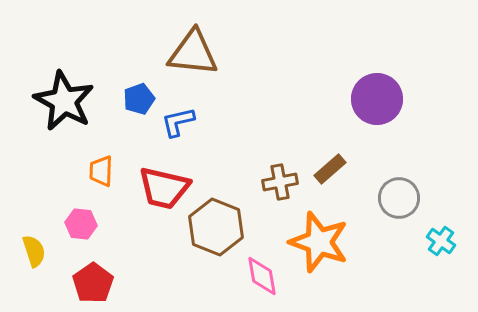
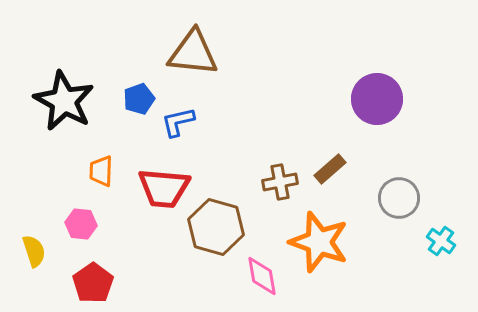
red trapezoid: rotated 8 degrees counterclockwise
brown hexagon: rotated 6 degrees counterclockwise
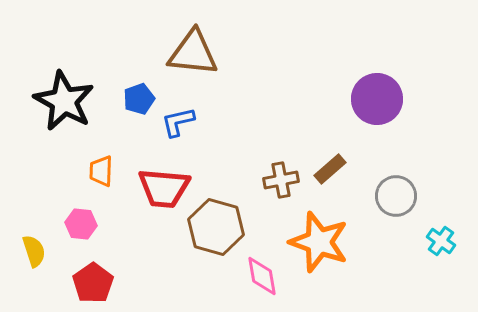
brown cross: moved 1 px right, 2 px up
gray circle: moved 3 px left, 2 px up
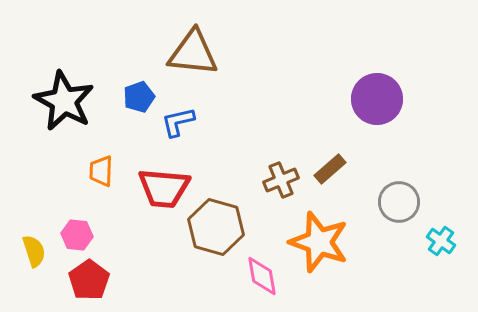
blue pentagon: moved 2 px up
brown cross: rotated 12 degrees counterclockwise
gray circle: moved 3 px right, 6 px down
pink hexagon: moved 4 px left, 11 px down
red pentagon: moved 4 px left, 3 px up
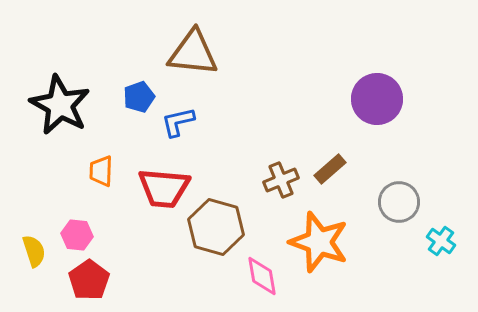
black star: moved 4 px left, 4 px down
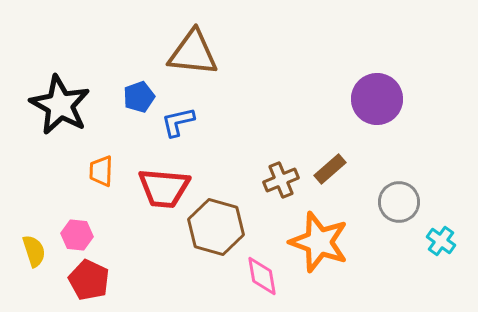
red pentagon: rotated 12 degrees counterclockwise
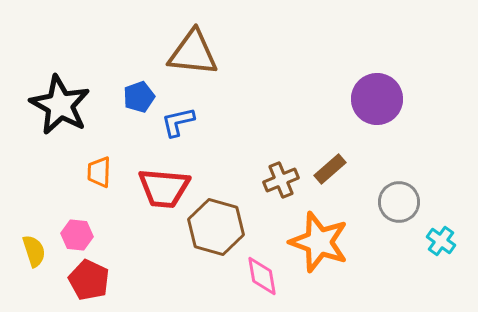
orange trapezoid: moved 2 px left, 1 px down
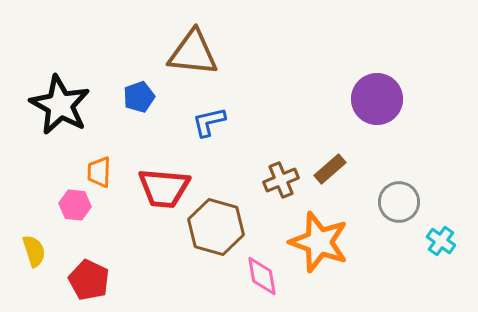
blue L-shape: moved 31 px right
pink hexagon: moved 2 px left, 30 px up
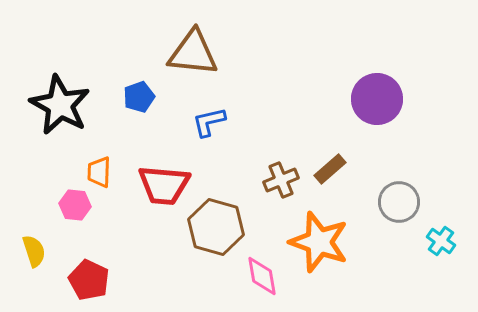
red trapezoid: moved 3 px up
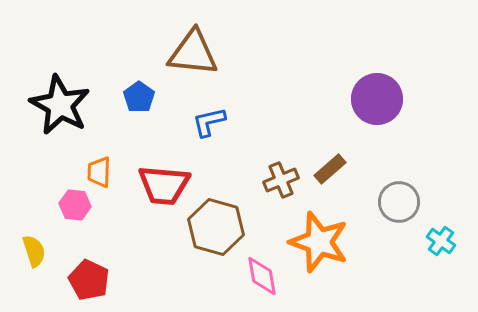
blue pentagon: rotated 16 degrees counterclockwise
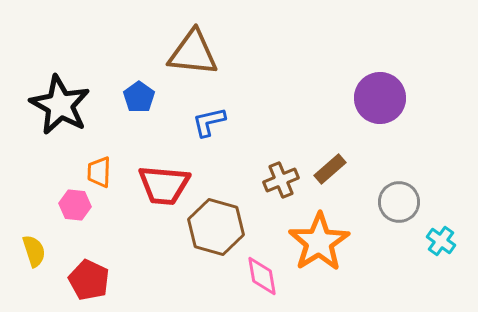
purple circle: moved 3 px right, 1 px up
orange star: rotated 20 degrees clockwise
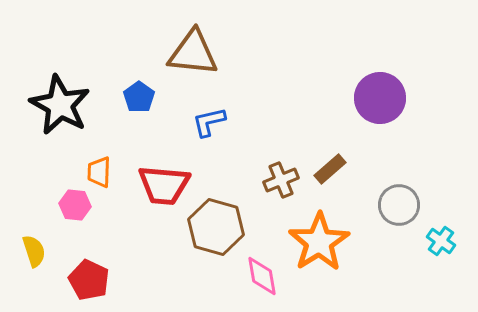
gray circle: moved 3 px down
